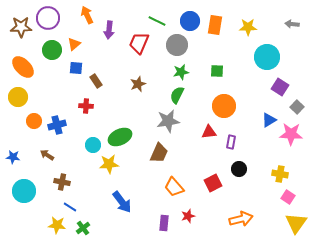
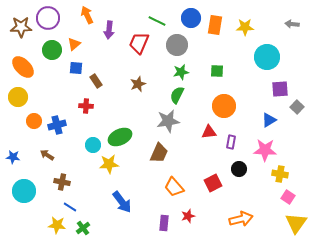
blue circle at (190, 21): moved 1 px right, 3 px up
yellow star at (248, 27): moved 3 px left
purple square at (280, 87): moved 2 px down; rotated 36 degrees counterclockwise
pink star at (291, 134): moved 26 px left, 16 px down
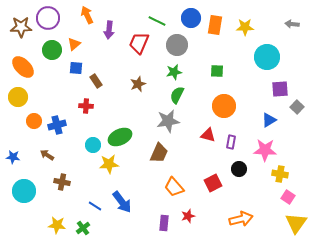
green star at (181, 72): moved 7 px left
red triangle at (209, 132): moved 1 px left, 3 px down; rotated 21 degrees clockwise
blue line at (70, 207): moved 25 px right, 1 px up
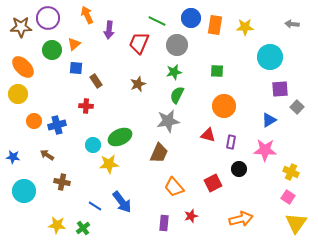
cyan circle at (267, 57): moved 3 px right
yellow circle at (18, 97): moved 3 px up
yellow cross at (280, 174): moved 11 px right, 2 px up; rotated 14 degrees clockwise
red star at (188, 216): moved 3 px right
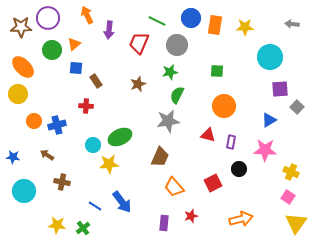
green star at (174, 72): moved 4 px left
brown trapezoid at (159, 153): moved 1 px right, 4 px down
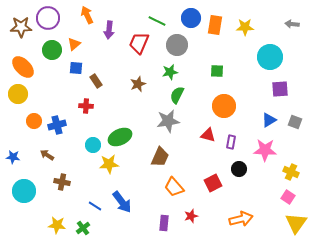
gray square at (297, 107): moved 2 px left, 15 px down; rotated 24 degrees counterclockwise
